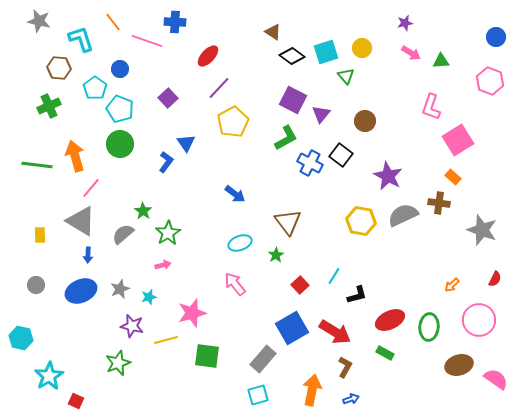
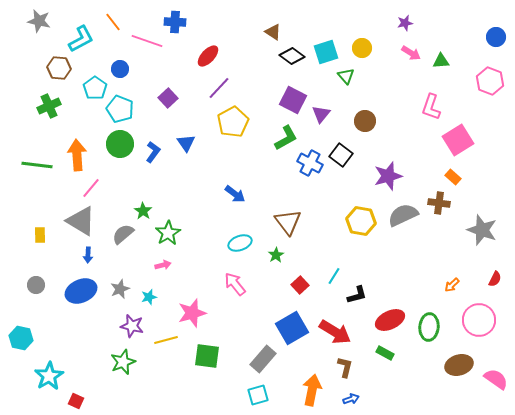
cyan L-shape at (81, 39): rotated 80 degrees clockwise
orange arrow at (75, 156): moved 2 px right, 1 px up; rotated 12 degrees clockwise
blue L-shape at (166, 162): moved 13 px left, 10 px up
purple star at (388, 176): rotated 28 degrees clockwise
green star at (118, 363): moved 5 px right, 1 px up
brown L-shape at (345, 367): rotated 15 degrees counterclockwise
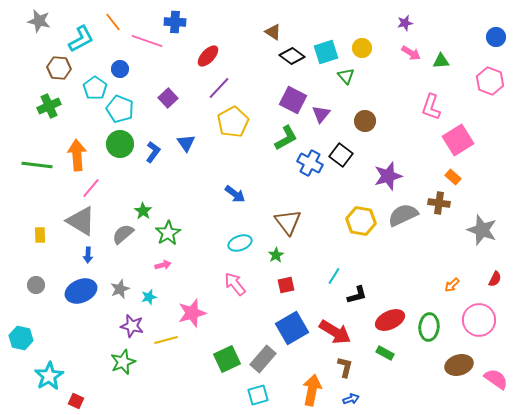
red square at (300, 285): moved 14 px left; rotated 30 degrees clockwise
green square at (207, 356): moved 20 px right, 3 px down; rotated 32 degrees counterclockwise
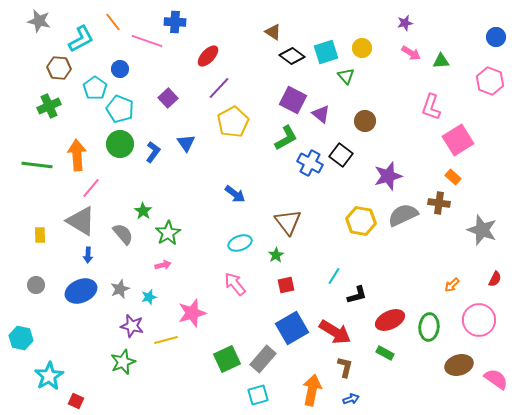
purple triangle at (321, 114): rotated 30 degrees counterclockwise
gray semicircle at (123, 234): rotated 90 degrees clockwise
